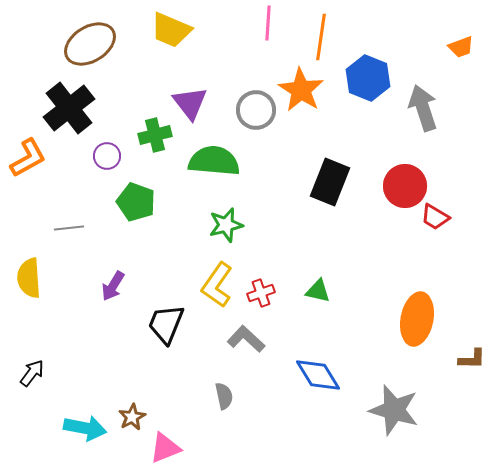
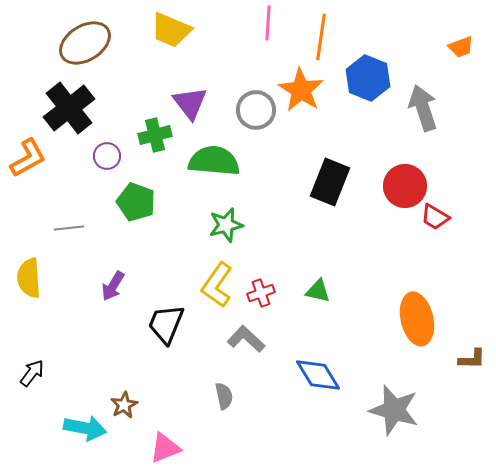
brown ellipse: moved 5 px left, 1 px up
orange ellipse: rotated 24 degrees counterclockwise
brown star: moved 8 px left, 12 px up
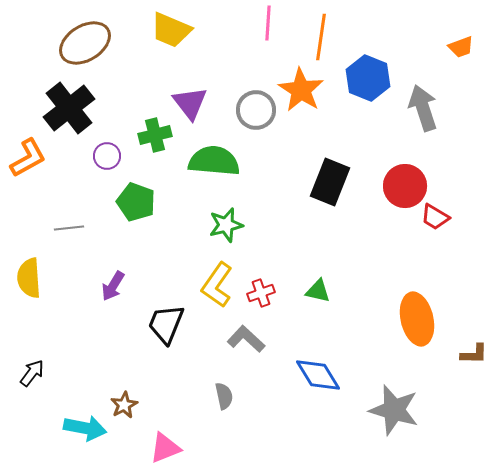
brown L-shape: moved 2 px right, 5 px up
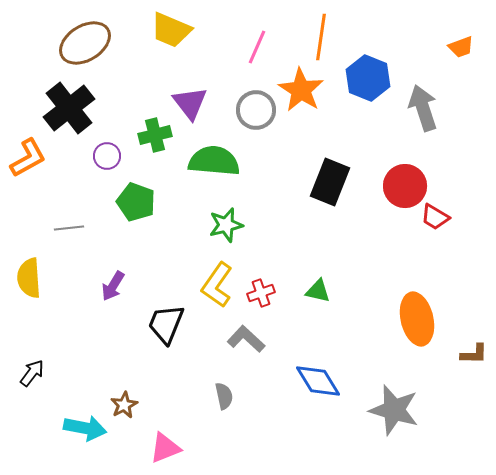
pink line: moved 11 px left, 24 px down; rotated 20 degrees clockwise
blue diamond: moved 6 px down
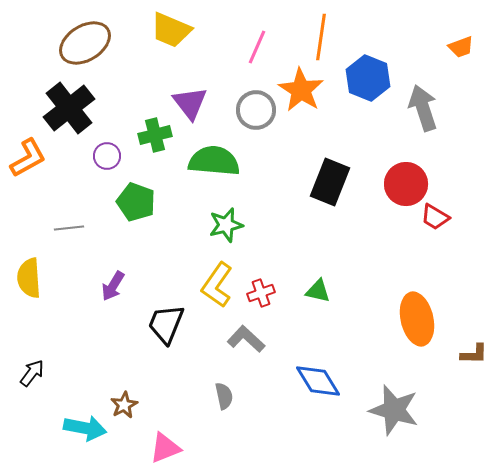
red circle: moved 1 px right, 2 px up
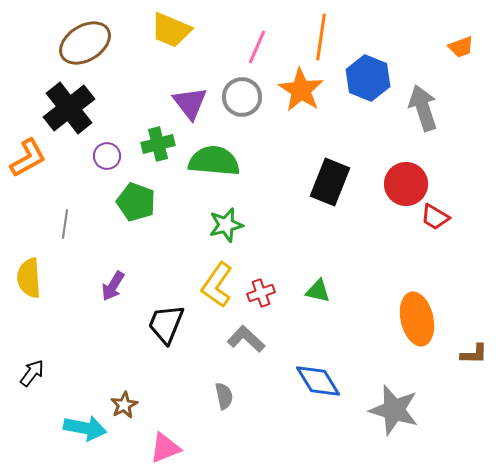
gray circle: moved 14 px left, 13 px up
green cross: moved 3 px right, 9 px down
gray line: moved 4 px left, 4 px up; rotated 76 degrees counterclockwise
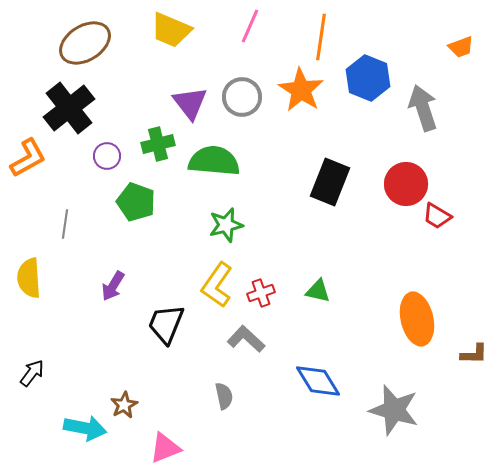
pink line: moved 7 px left, 21 px up
red trapezoid: moved 2 px right, 1 px up
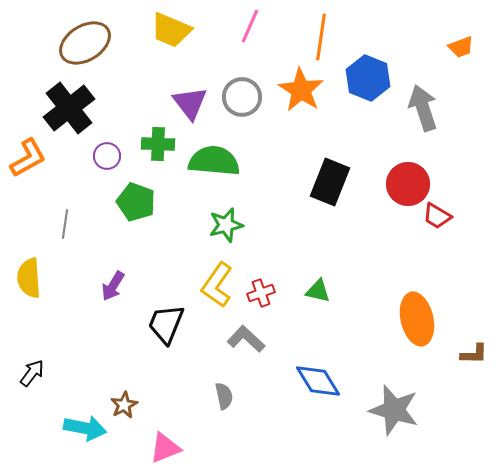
green cross: rotated 16 degrees clockwise
red circle: moved 2 px right
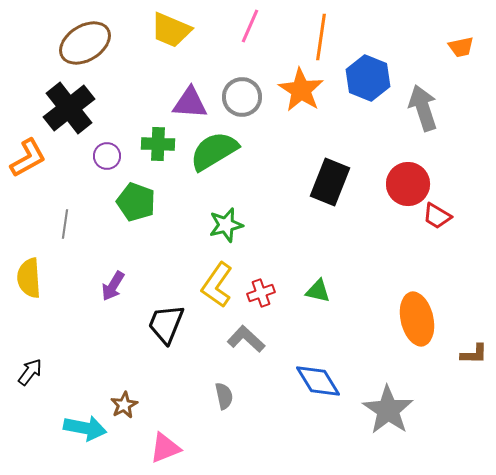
orange trapezoid: rotated 8 degrees clockwise
purple triangle: rotated 48 degrees counterclockwise
green semicircle: moved 10 px up; rotated 36 degrees counterclockwise
black arrow: moved 2 px left, 1 px up
gray star: moved 6 px left; rotated 18 degrees clockwise
